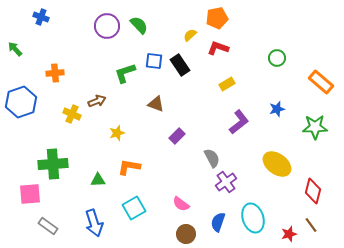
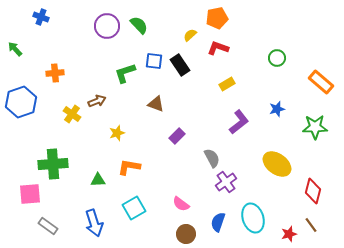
yellow cross: rotated 12 degrees clockwise
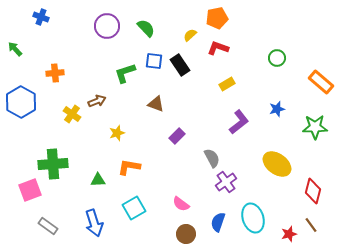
green semicircle: moved 7 px right, 3 px down
blue hexagon: rotated 12 degrees counterclockwise
pink square: moved 4 px up; rotated 15 degrees counterclockwise
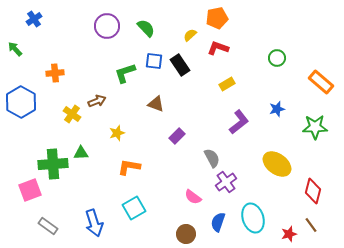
blue cross: moved 7 px left, 2 px down; rotated 35 degrees clockwise
green triangle: moved 17 px left, 27 px up
pink semicircle: moved 12 px right, 7 px up
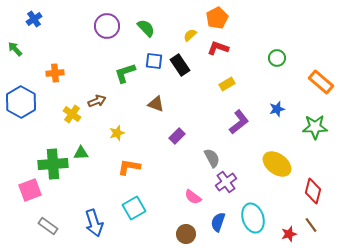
orange pentagon: rotated 15 degrees counterclockwise
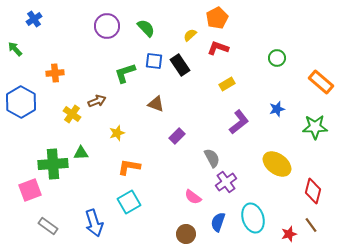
cyan square: moved 5 px left, 6 px up
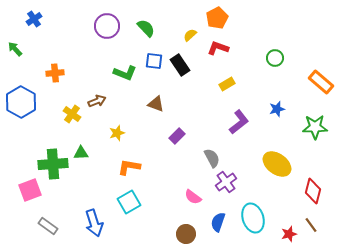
green circle: moved 2 px left
green L-shape: rotated 140 degrees counterclockwise
